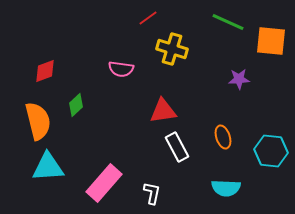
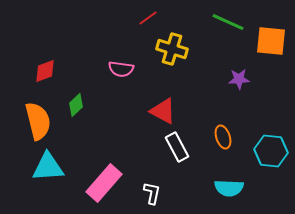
red triangle: rotated 36 degrees clockwise
cyan semicircle: moved 3 px right
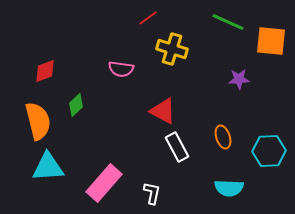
cyan hexagon: moved 2 px left; rotated 8 degrees counterclockwise
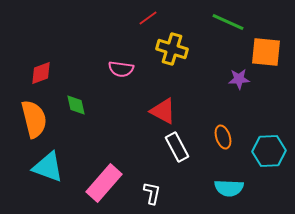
orange square: moved 5 px left, 11 px down
red diamond: moved 4 px left, 2 px down
green diamond: rotated 60 degrees counterclockwise
orange semicircle: moved 4 px left, 2 px up
cyan triangle: rotated 24 degrees clockwise
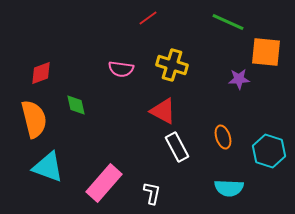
yellow cross: moved 16 px down
cyan hexagon: rotated 20 degrees clockwise
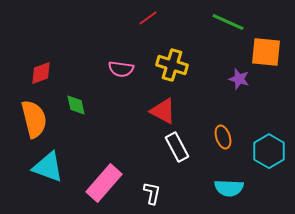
purple star: rotated 20 degrees clockwise
cyan hexagon: rotated 12 degrees clockwise
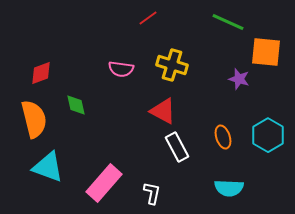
cyan hexagon: moved 1 px left, 16 px up
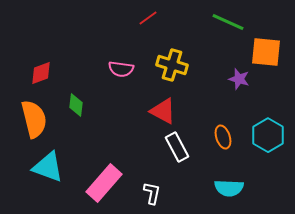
green diamond: rotated 20 degrees clockwise
